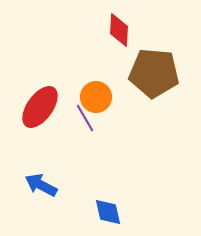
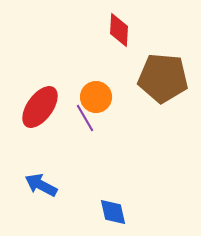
brown pentagon: moved 9 px right, 5 px down
blue diamond: moved 5 px right
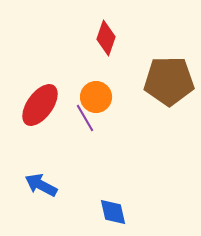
red diamond: moved 13 px left, 8 px down; rotated 16 degrees clockwise
brown pentagon: moved 6 px right, 3 px down; rotated 6 degrees counterclockwise
red ellipse: moved 2 px up
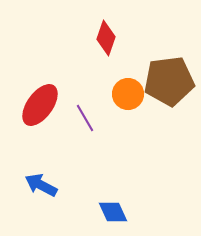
brown pentagon: rotated 6 degrees counterclockwise
orange circle: moved 32 px right, 3 px up
blue diamond: rotated 12 degrees counterclockwise
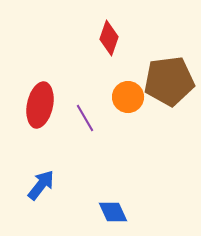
red diamond: moved 3 px right
orange circle: moved 3 px down
red ellipse: rotated 24 degrees counterclockwise
blue arrow: rotated 100 degrees clockwise
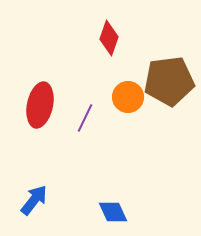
purple line: rotated 56 degrees clockwise
blue arrow: moved 7 px left, 15 px down
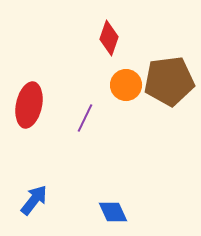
orange circle: moved 2 px left, 12 px up
red ellipse: moved 11 px left
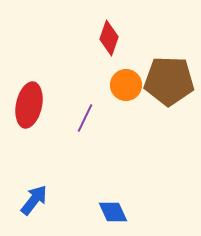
brown pentagon: rotated 9 degrees clockwise
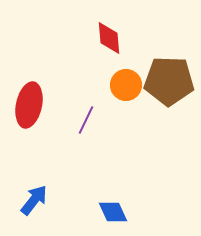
red diamond: rotated 24 degrees counterclockwise
purple line: moved 1 px right, 2 px down
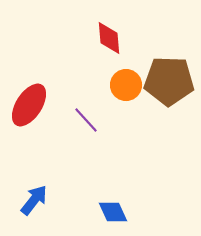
red ellipse: rotated 21 degrees clockwise
purple line: rotated 68 degrees counterclockwise
